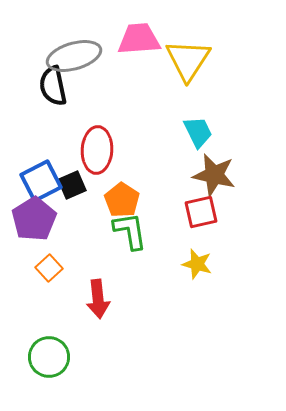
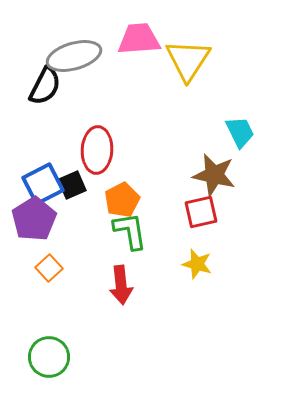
black semicircle: moved 8 px left; rotated 141 degrees counterclockwise
cyan trapezoid: moved 42 px right
blue square: moved 2 px right, 3 px down
orange pentagon: rotated 12 degrees clockwise
red arrow: moved 23 px right, 14 px up
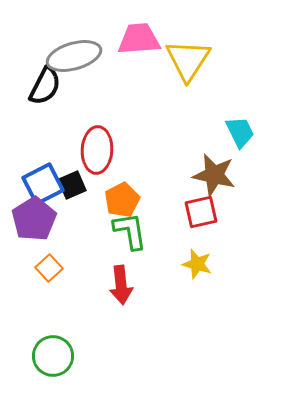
green circle: moved 4 px right, 1 px up
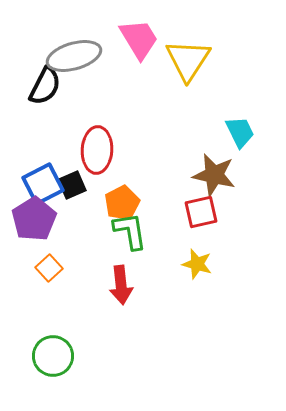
pink trapezoid: rotated 63 degrees clockwise
orange pentagon: moved 3 px down
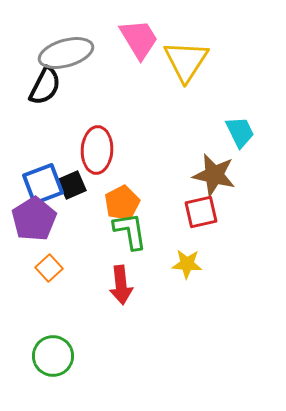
gray ellipse: moved 8 px left, 3 px up
yellow triangle: moved 2 px left, 1 px down
blue square: rotated 6 degrees clockwise
yellow star: moved 10 px left; rotated 12 degrees counterclockwise
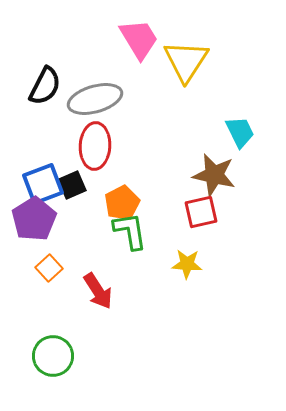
gray ellipse: moved 29 px right, 46 px down
red ellipse: moved 2 px left, 4 px up
red arrow: moved 23 px left, 6 px down; rotated 27 degrees counterclockwise
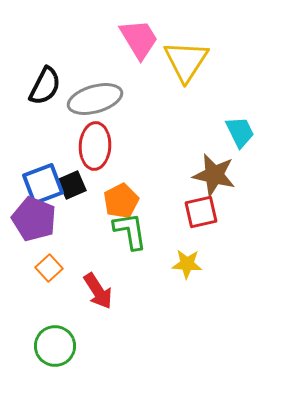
orange pentagon: moved 1 px left, 2 px up
purple pentagon: rotated 18 degrees counterclockwise
green circle: moved 2 px right, 10 px up
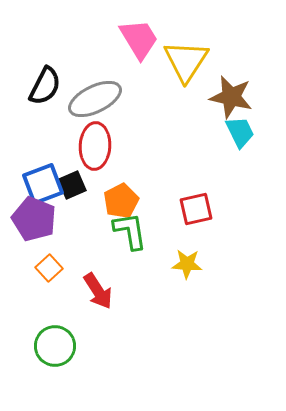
gray ellipse: rotated 10 degrees counterclockwise
brown star: moved 17 px right, 78 px up
red square: moved 5 px left, 3 px up
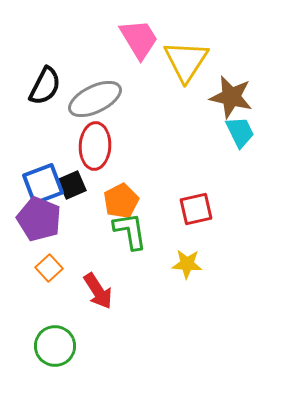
purple pentagon: moved 5 px right
